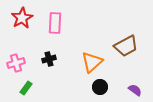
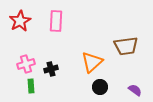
red star: moved 2 px left, 3 px down
pink rectangle: moved 1 px right, 2 px up
brown trapezoid: rotated 20 degrees clockwise
black cross: moved 2 px right, 10 px down
pink cross: moved 10 px right, 1 px down
green rectangle: moved 5 px right, 2 px up; rotated 40 degrees counterclockwise
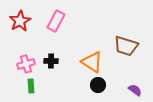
pink rectangle: rotated 25 degrees clockwise
brown trapezoid: rotated 25 degrees clockwise
orange triangle: rotated 45 degrees counterclockwise
black cross: moved 8 px up; rotated 16 degrees clockwise
black circle: moved 2 px left, 2 px up
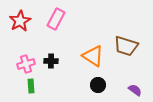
pink rectangle: moved 2 px up
orange triangle: moved 1 px right, 6 px up
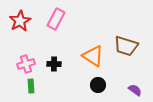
black cross: moved 3 px right, 3 px down
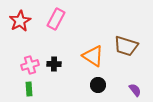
pink cross: moved 4 px right, 1 px down
green rectangle: moved 2 px left, 3 px down
purple semicircle: rotated 16 degrees clockwise
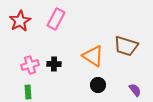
green rectangle: moved 1 px left, 3 px down
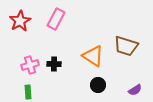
purple semicircle: rotated 96 degrees clockwise
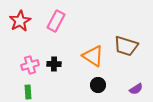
pink rectangle: moved 2 px down
purple semicircle: moved 1 px right, 1 px up
